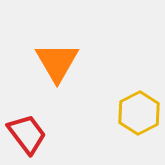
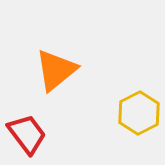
orange triangle: moved 1 px left, 8 px down; rotated 21 degrees clockwise
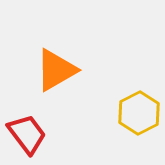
orange triangle: rotated 9 degrees clockwise
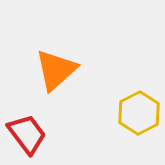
orange triangle: rotated 12 degrees counterclockwise
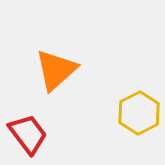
red trapezoid: moved 1 px right
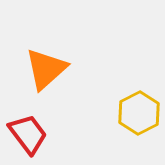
orange triangle: moved 10 px left, 1 px up
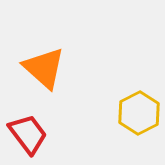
orange triangle: moved 2 px left, 1 px up; rotated 36 degrees counterclockwise
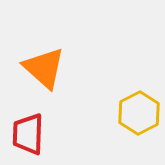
red trapezoid: rotated 141 degrees counterclockwise
